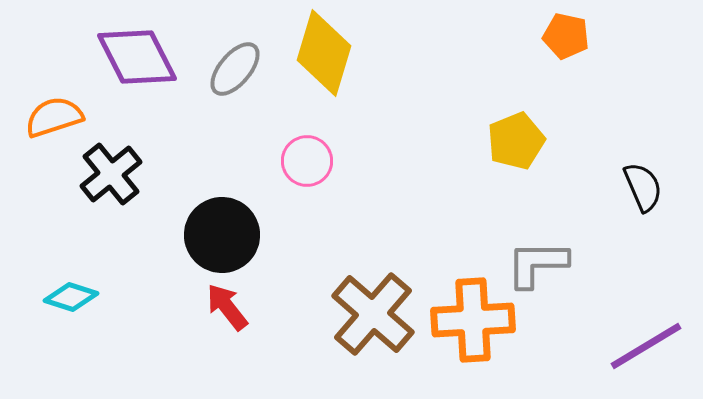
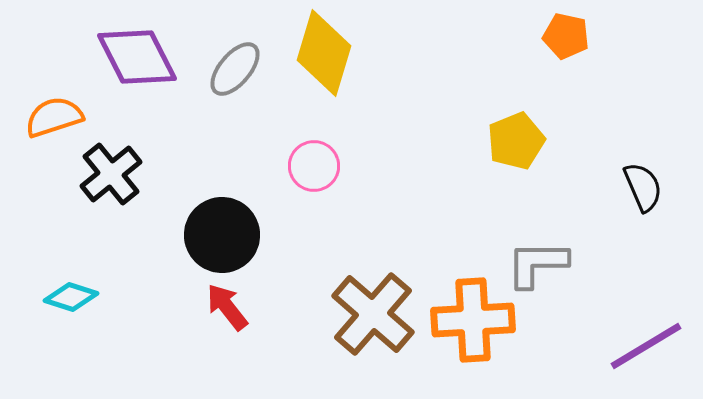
pink circle: moved 7 px right, 5 px down
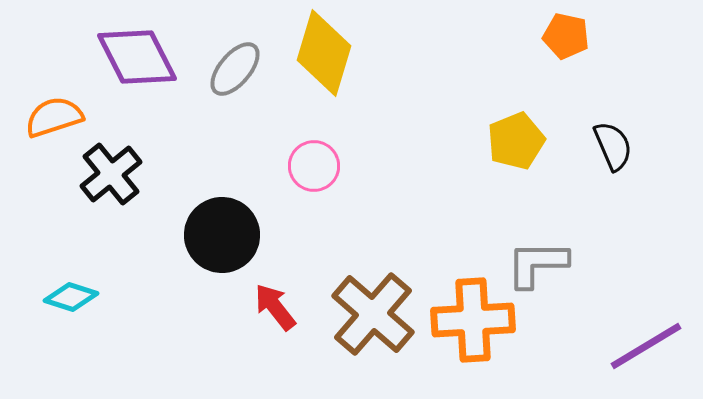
black semicircle: moved 30 px left, 41 px up
red arrow: moved 48 px right
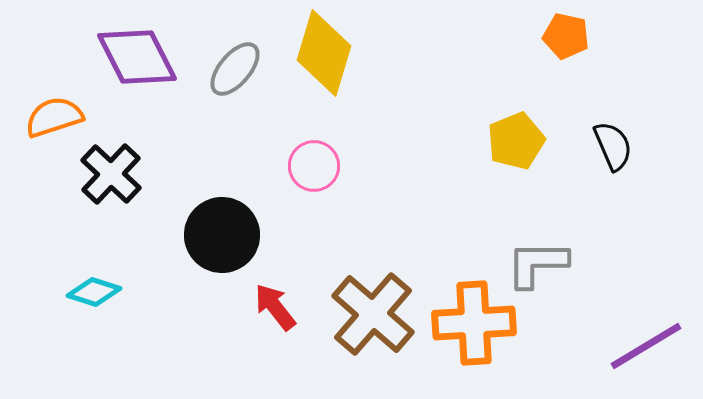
black cross: rotated 8 degrees counterclockwise
cyan diamond: moved 23 px right, 5 px up
orange cross: moved 1 px right, 3 px down
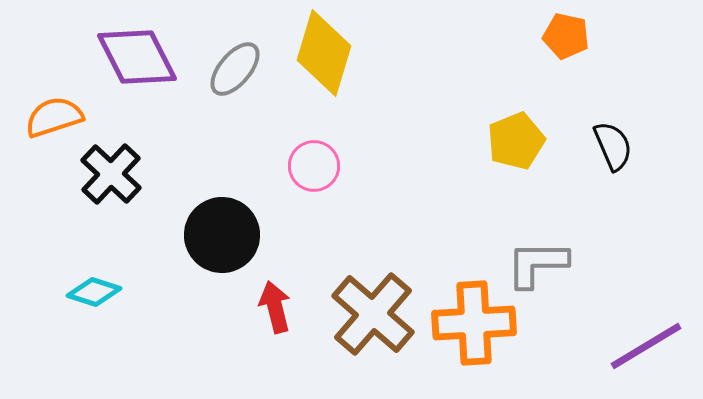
red arrow: rotated 24 degrees clockwise
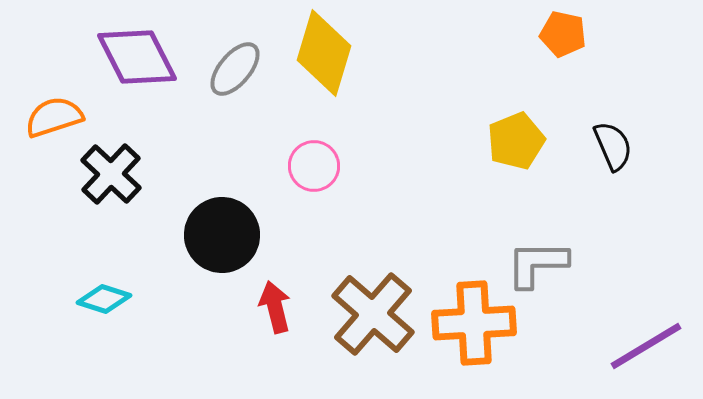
orange pentagon: moved 3 px left, 2 px up
cyan diamond: moved 10 px right, 7 px down
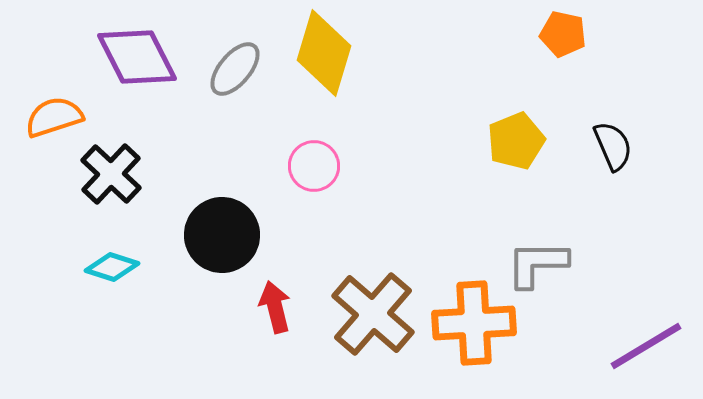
cyan diamond: moved 8 px right, 32 px up
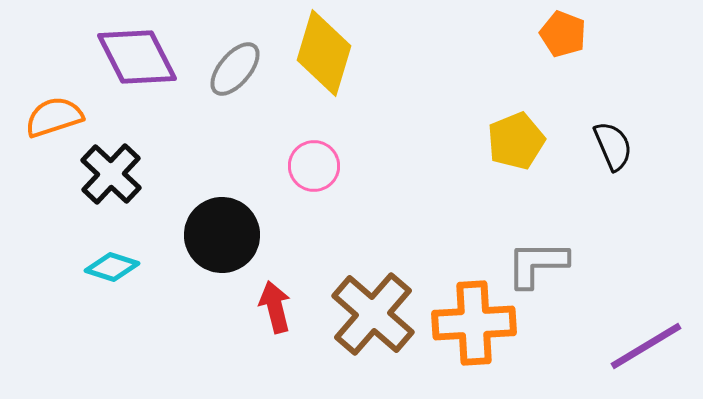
orange pentagon: rotated 9 degrees clockwise
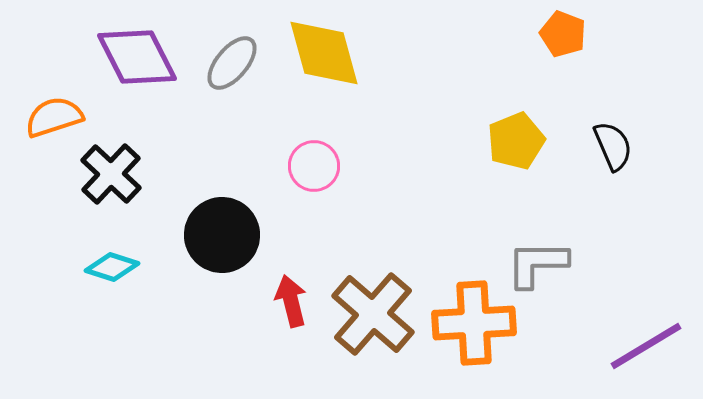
yellow diamond: rotated 32 degrees counterclockwise
gray ellipse: moved 3 px left, 6 px up
red arrow: moved 16 px right, 6 px up
